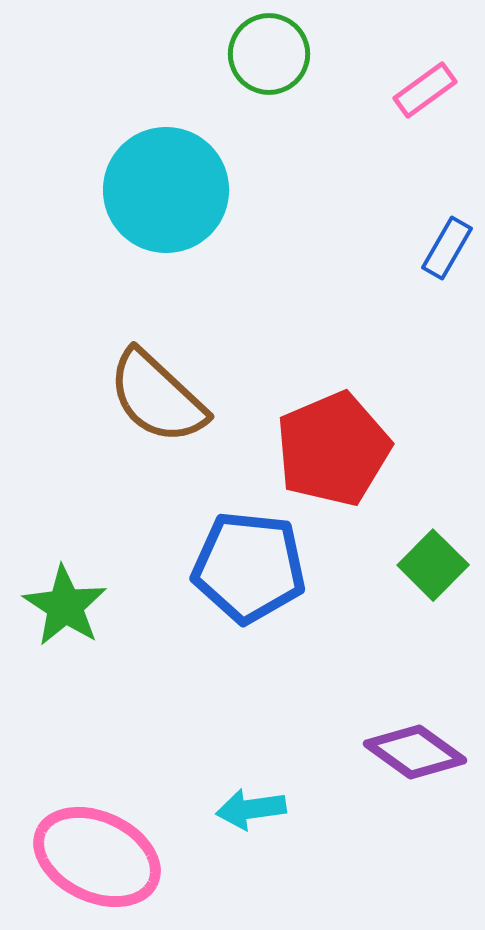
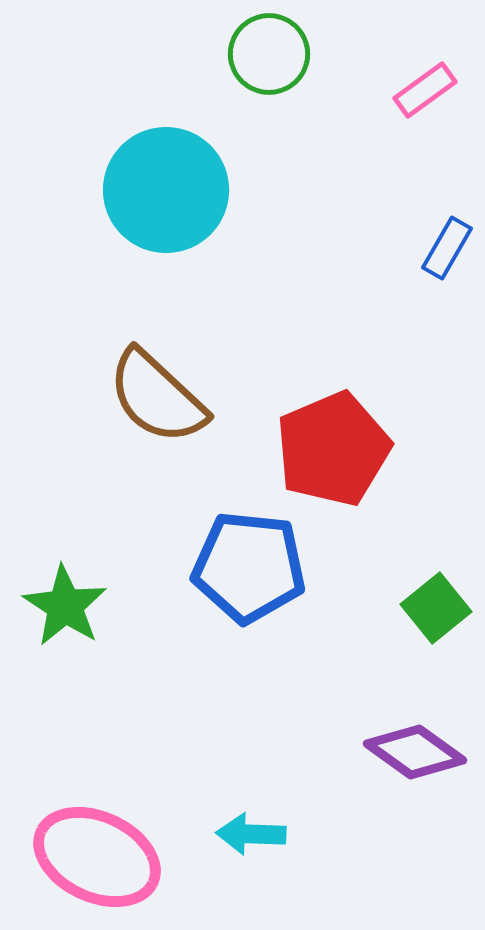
green square: moved 3 px right, 43 px down; rotated 6 degrees clockwise
cyan arrow: moved 25 px down; rotated 10 degrees clockwise
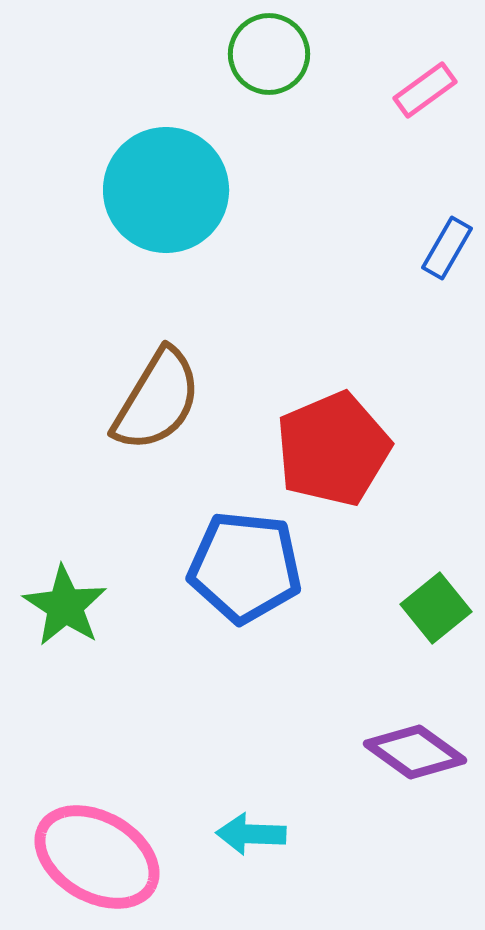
brown semicircle: moved 3 px down; rotated 102 degrees counterclockwise
blue pentagon: moved 4 px left
pink ellipse: rotated 5 degrees clockwise
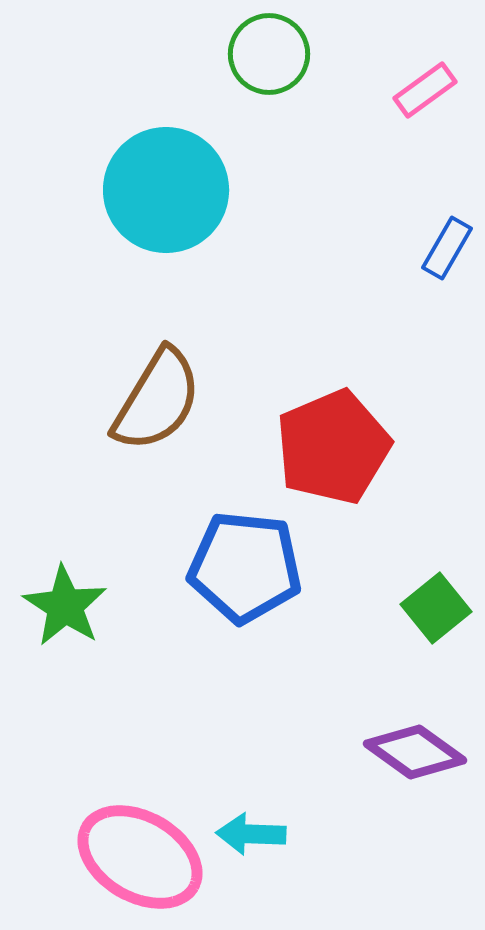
red pentagon: moved 2 px up
pink ellipse: moved 43 px right
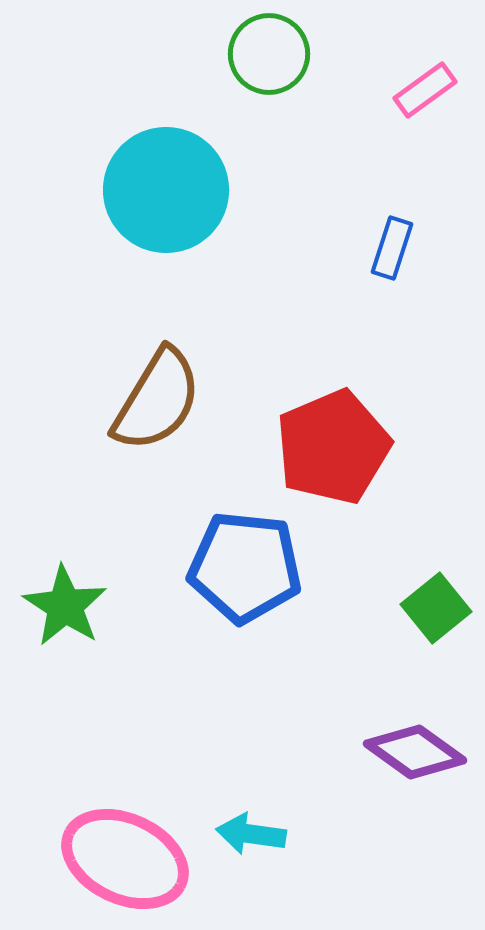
blue rectangle: moved 55 px left; rotated 12 degrees counterclockwise
cyan arrow: rotated 6 degrees clockwise
pink ellipse: moved 15 px left, 2 px down; rotated 5 degrees counterclockwise
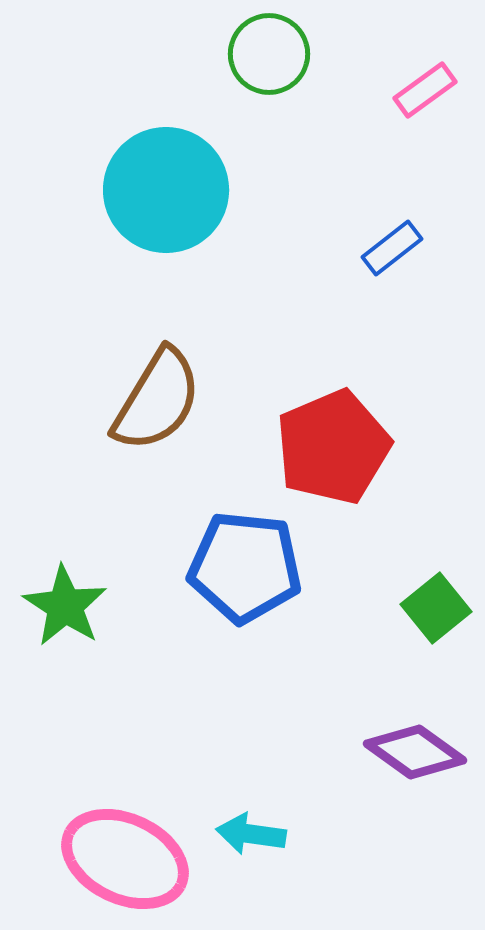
blue rectangle: rotated 34 degrees clockwise
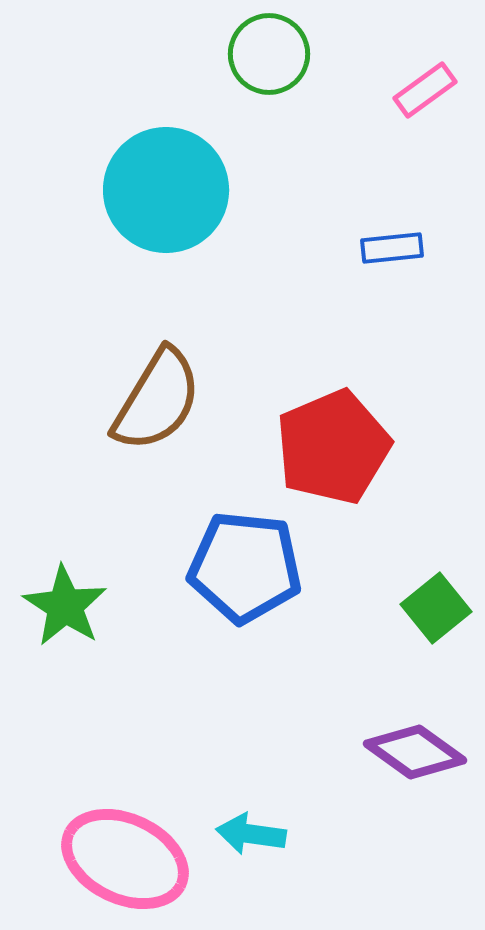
blue rectangle: rotated 32 degrees clockwise
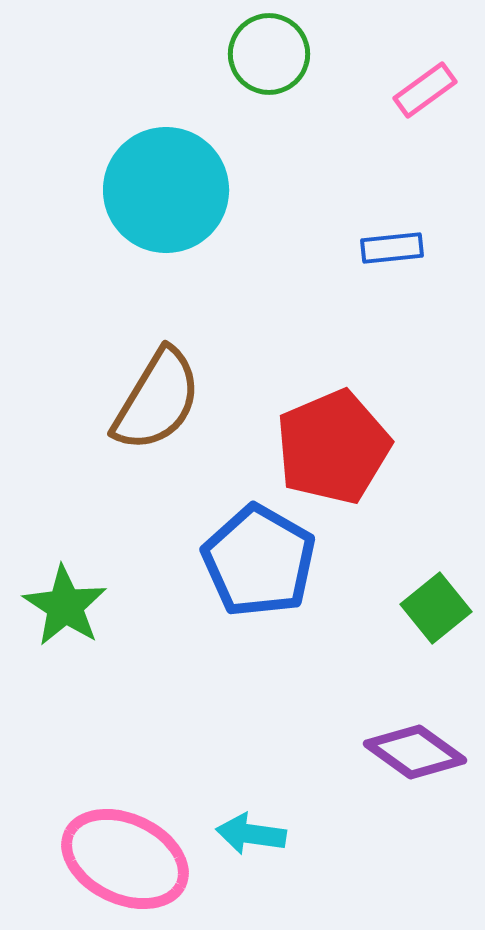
blue pentagon: moved 14 px right, 6 px up; rotated 24 degrees clockwise
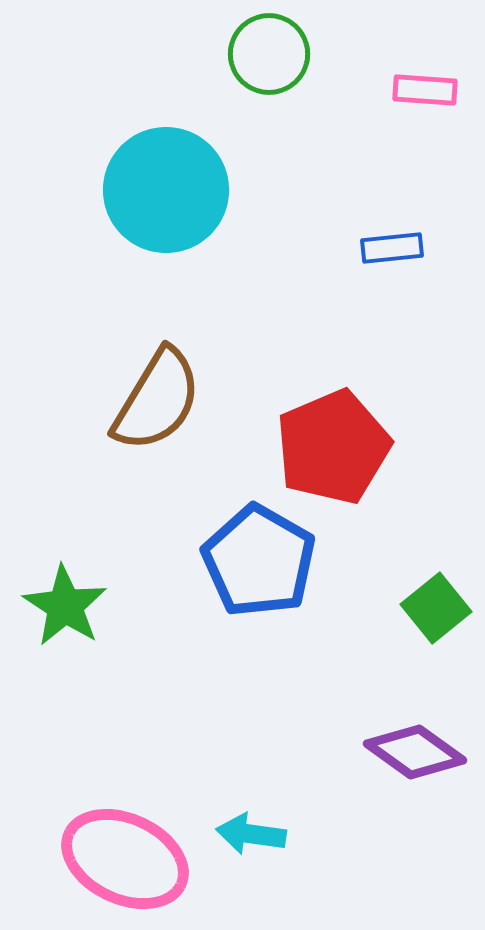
pink rectangle: rotated 40 degrees clockwise
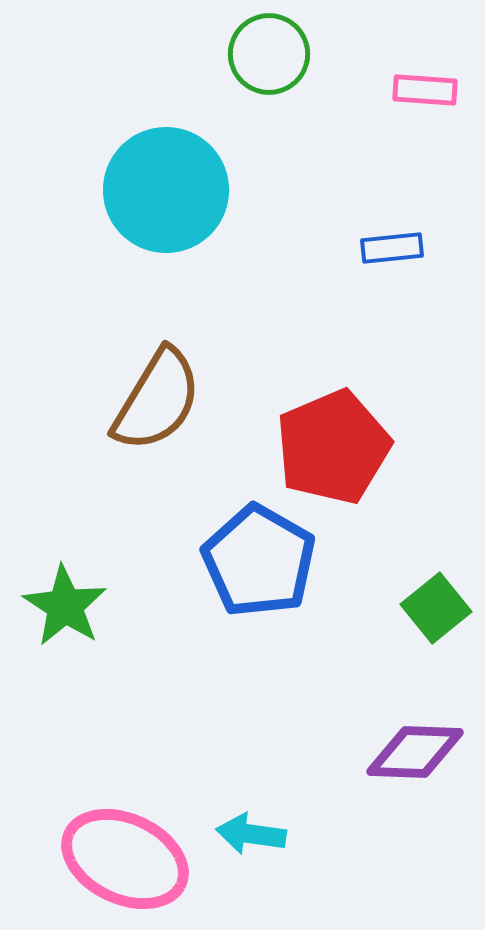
purple diamond: rotated 34 degrees counterclockwise
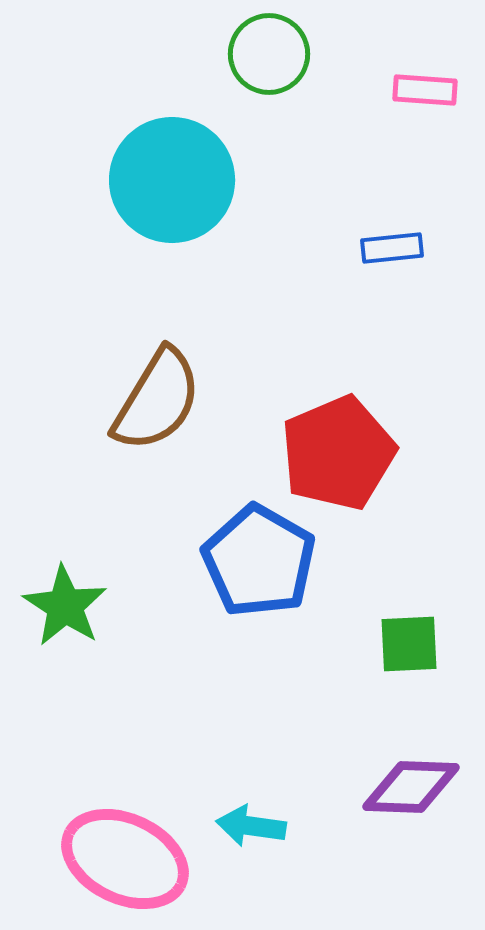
cyan circle: moved 6 px right, 10 px up
red pentagon: moved 5 px right, 6 px down
green square: moved 27 px left, 36 px down; rotated 36 degrees clockwise
purple diamond: moved 4 px left, 35 px down
cyan arrow: moved 8 px up
